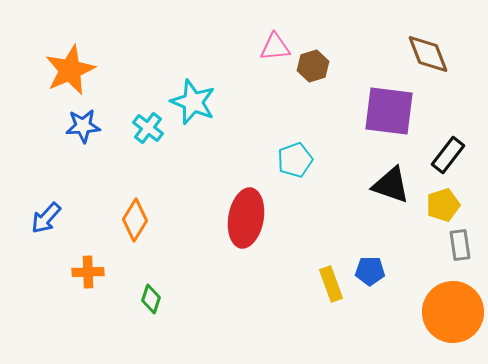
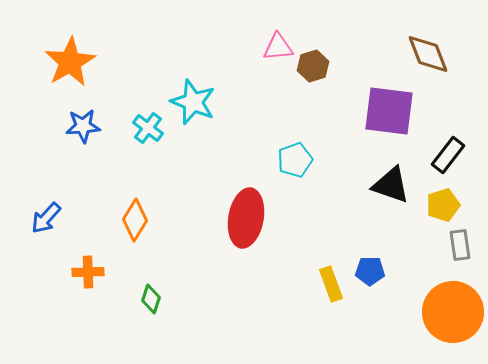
pink triangle: moved 3 px right
orange star: moved 8 px up; rotated 6 degrees counterclockwise
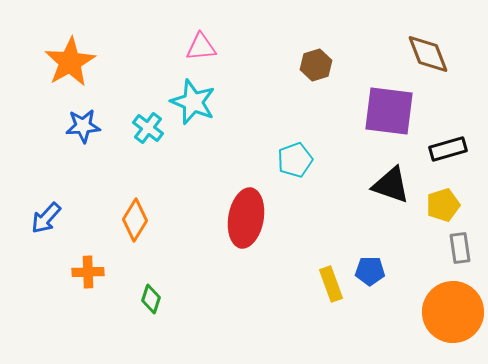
pink triangle: moved 77 px left
brown hexagon: moved 3 px right, 1 px up
black rectangle: moved 6 px up; rotated 36 degrees clockwise
gray rectangle: moved 3 px down
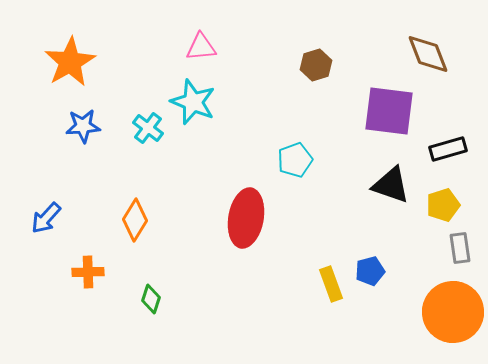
blue pentagon: rotated 16 degrees counterclockwise
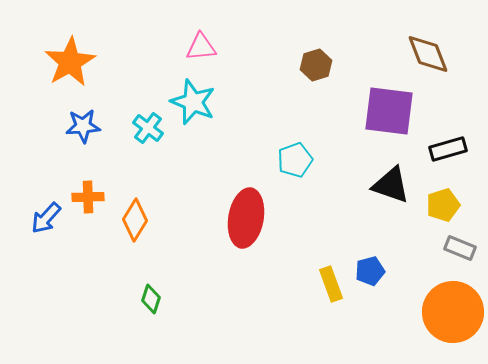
gray rectangle: rotated 60 degrees counterclockwise
orange cross: moved 75 px up
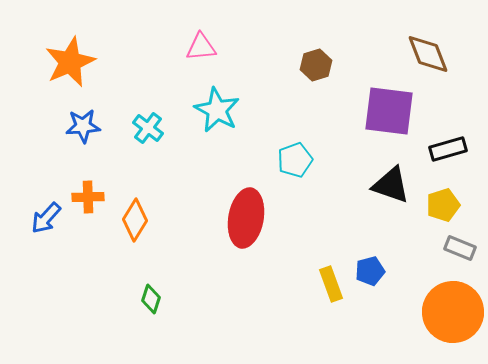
orange star: rotated 6 degrees clockwise
cyan star: moved 24 px right, 8 px down; rotated 6 degrees clockwise
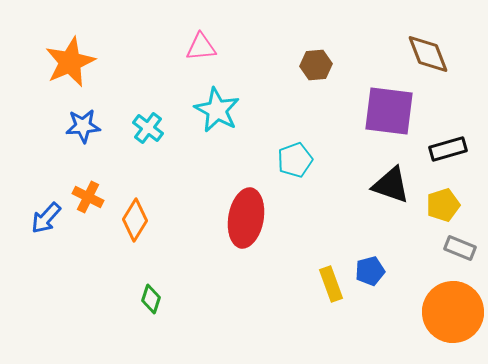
brown hexagon: rotated 12 degrees clockwise
orange cross: rotated 28 degrees clockwise
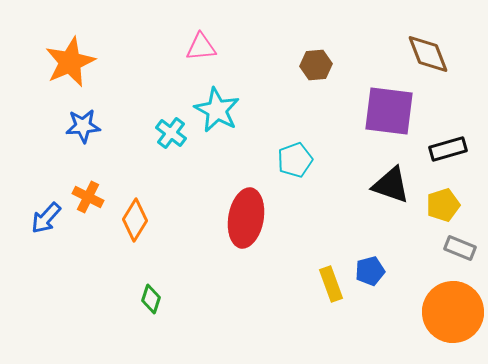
cyan cross: moved 23 px right, 5 px down
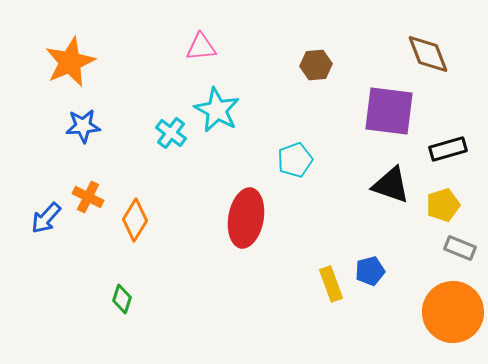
green diamond: moved 29 px left
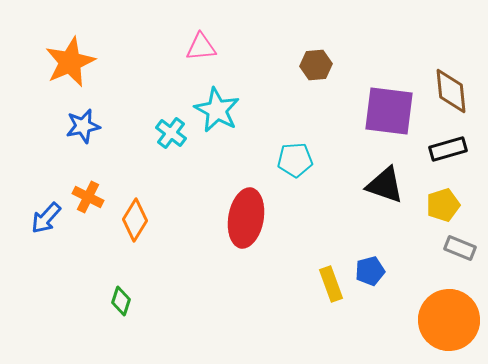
brown diamond: moved 23 px right, 37 px down; rotated 15 degrees clockwise
blue star: rotated 8 degrees counterclockwise
cyan pentagon: rotated 16 degrees clockwise
black triangle: moved 6 px left
green diamond: moved 1 px left, 2 px down
orange circle: moved 4 px left, 8 px down
